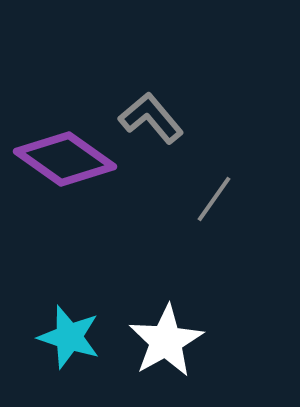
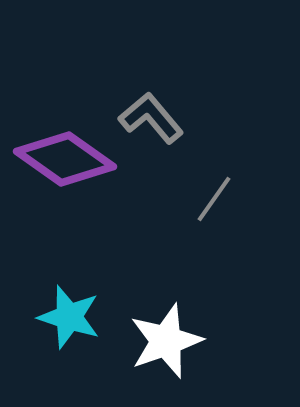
cyan star: moved 20 px up
white star: rotated 10 degrees clockwise
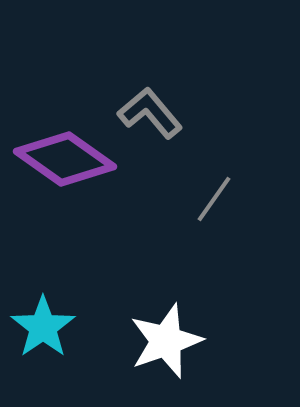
gray L-shape: moved 1 px left, 5 px up
cyan star: moved 26 px left, 10 px down; rotated 20 degrees clockwise
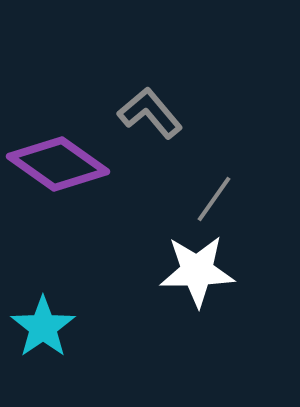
purple diamond: moved 7 px left, 5 px down
white star: moved 31 px right, 70 px up; rotated 18 degrees clockwise
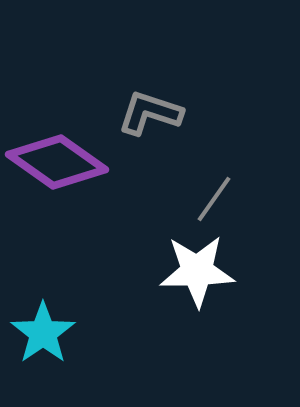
gray L-shape: rotated 32 degrees counterclockwise
purple diamond: moved 1 px left, 2 px up
cyan star: moved 6 px down
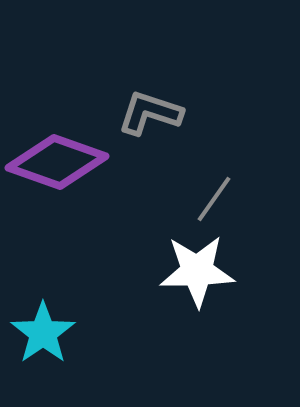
purple diamond: rotated 16 degrees counterclockwise
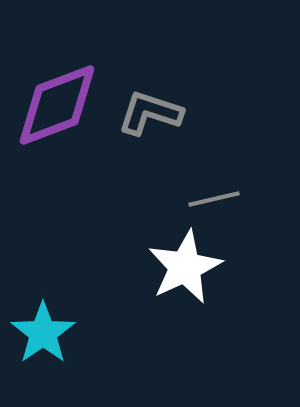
purple diamond: moved 57 px up; rotated 40 degrees counterclockwise
gray line: rotated 42 degrees clockwise
white star: moved 12 px left, 4 px up; rotated 24 degrees counterclockwise
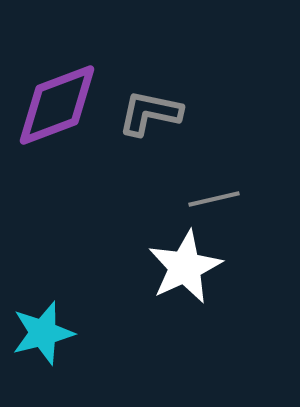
gray L-shape: rotated 6 degrees counterclockwise
cyan star: rotated 20 degrees clockwise
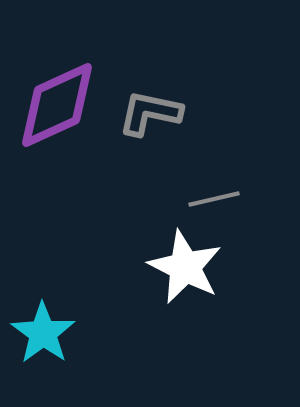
purple diamond: rotated 4 degrees counterclockwise
white star: rotated 20 degrees counterclockwise
cyan star: rotated 22 degrees counterclockwise
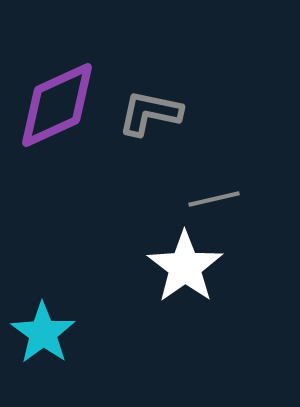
white star: rotated 10 degrees clockwise
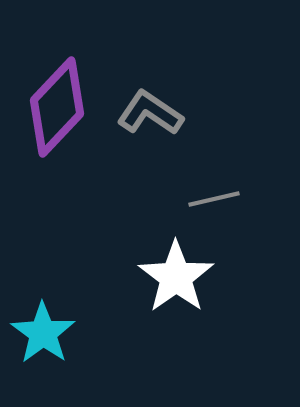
purple diamond: moved 2 px down; rotated 22 degrees counterclockwise
gray L-shape: rotated 22 degrees clockwise
white star: moved 9 px left, 10 px down
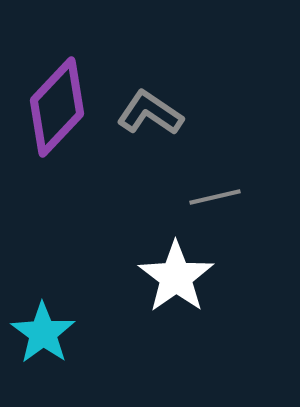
gray line: moved 1 px right, 2 px up
